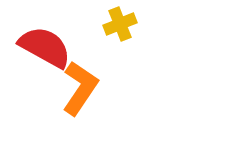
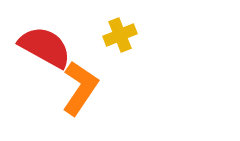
yellow cross: moved 11 px down
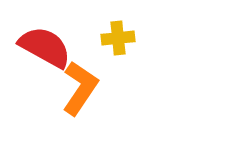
yellow cross: moved 2 px left, 3 px down; rotated 16 degrees clockwise
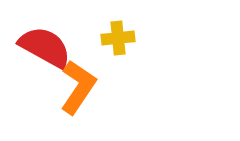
orange L-shape: moved 2 px left, 1 px up
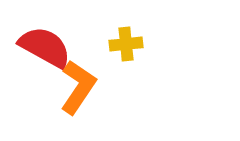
yellow cross: moved 8 px right, 6 px down
